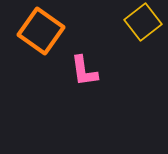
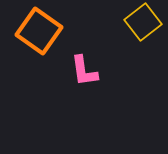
orange square: moved 2 px left
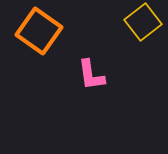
pink L-shape: moved 7 px right, 4 px down
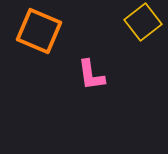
orange square: rotated 12 degrees counterclockwise
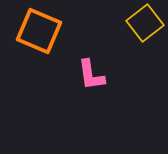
yellow square: moved 2 px right, 1 px down
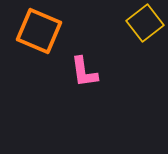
pink L-shape: moved 7 px left, 3 px up
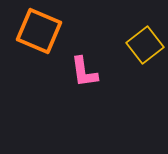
yellow square: moved 22 px down
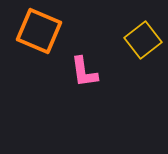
yellow square: moved 2 px left, 5 px up
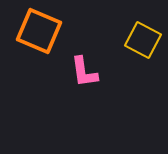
yellow square: rotated 24 degrees counterclockwise
